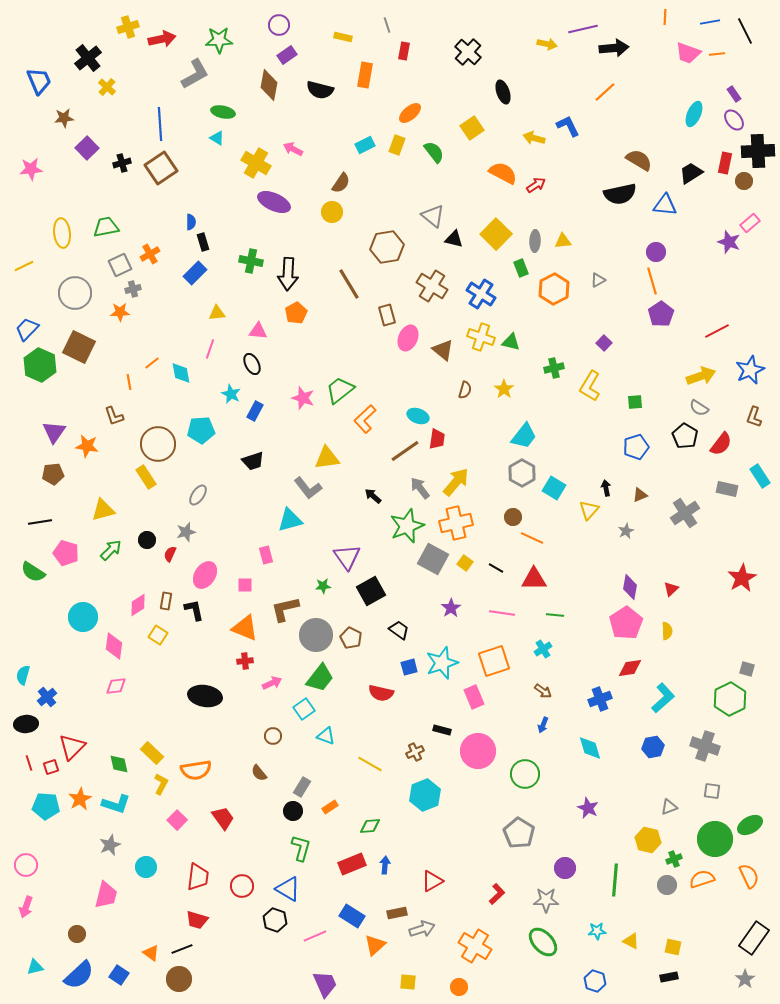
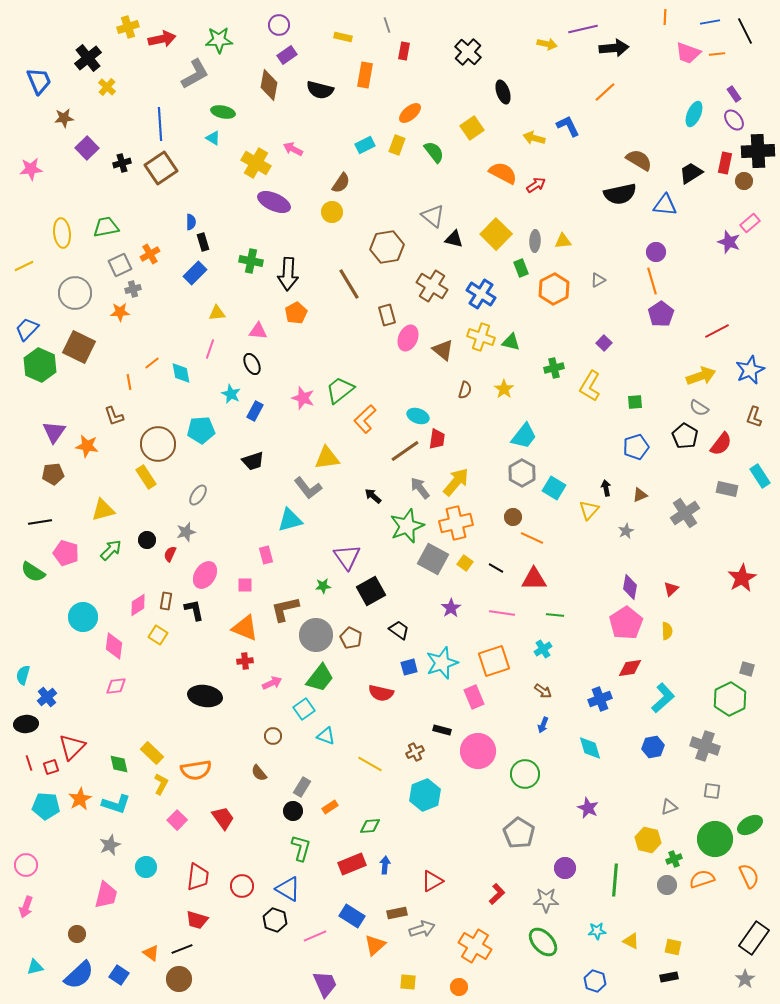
cyan triangle at (217, 138): moved 4 px left
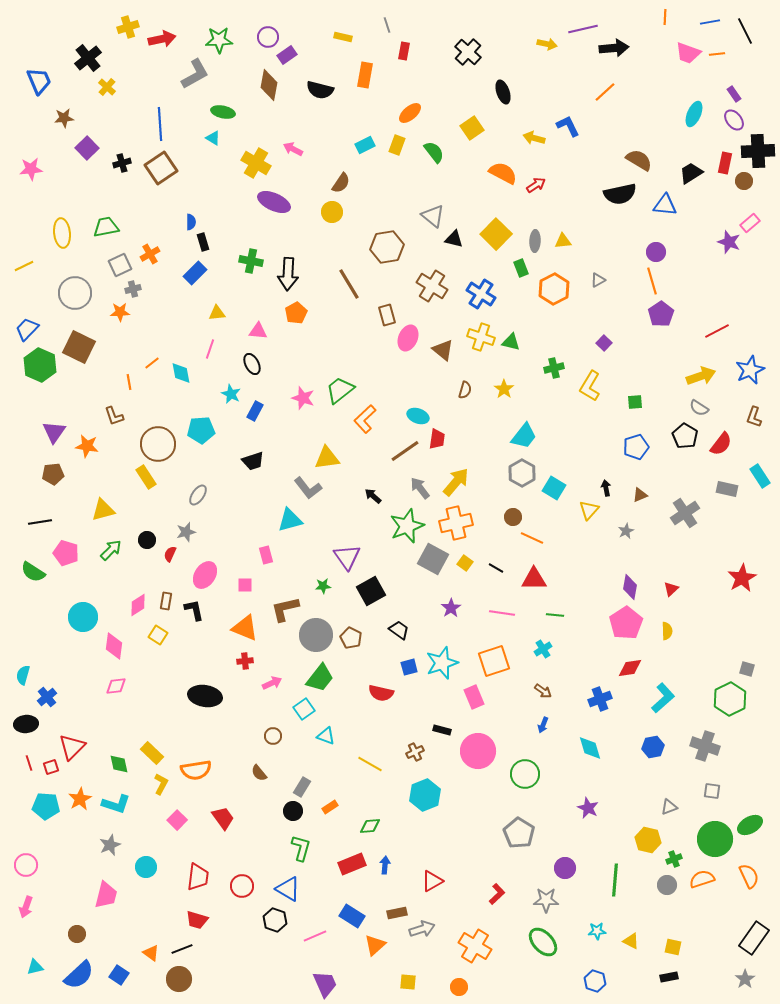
purple circle at (279, 25): moved 11 px left, 12 px down
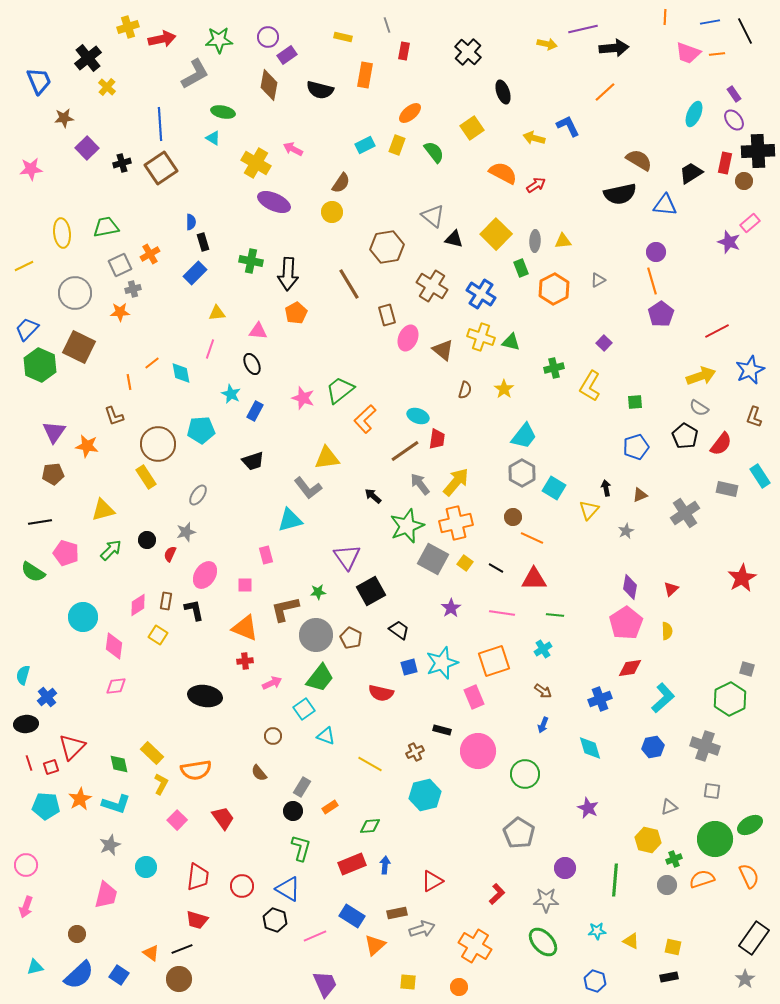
gray arrow at (420, 488): moved 4 px up
green star at (323, 586): moved 5 px left, 6 px down
cyan hexagon at (425, 795): rotated 8 degrees clockwise
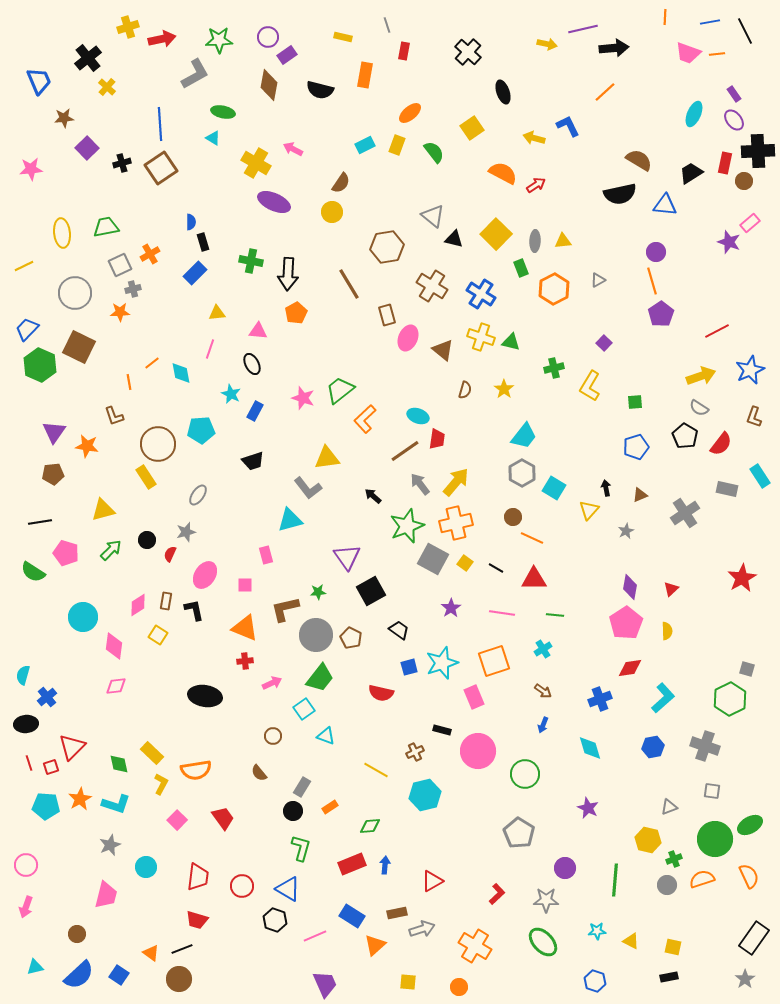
yellow line at (370, 764): moved 6 px right, 6 px down
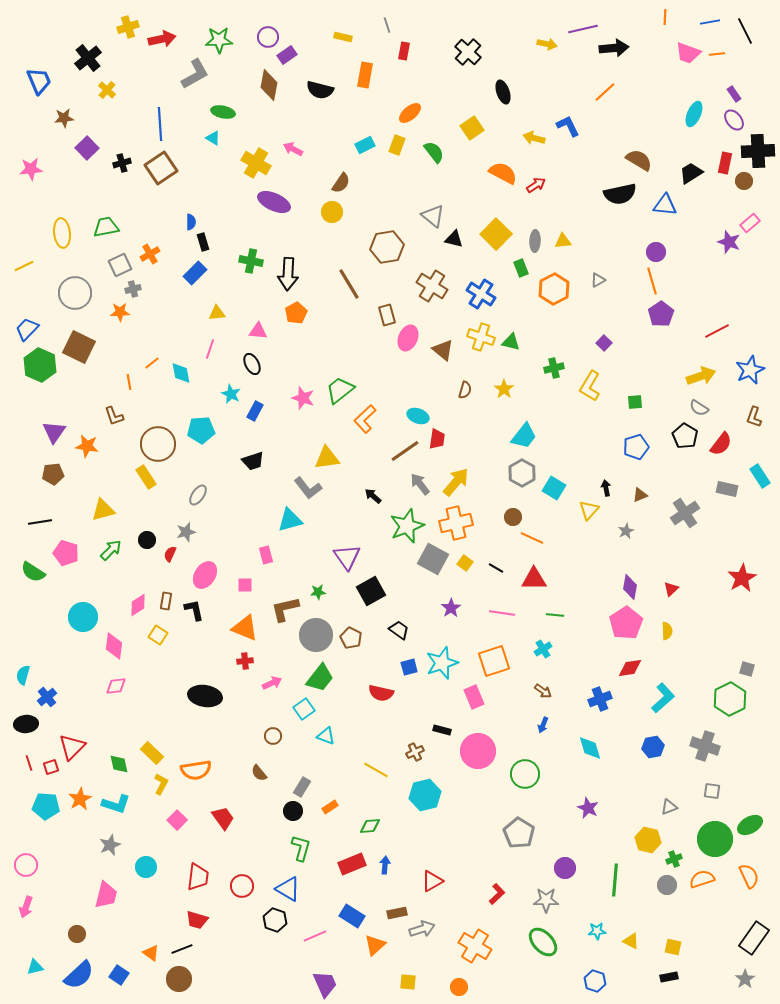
yellow cross at (107, 87): moved 3 px down
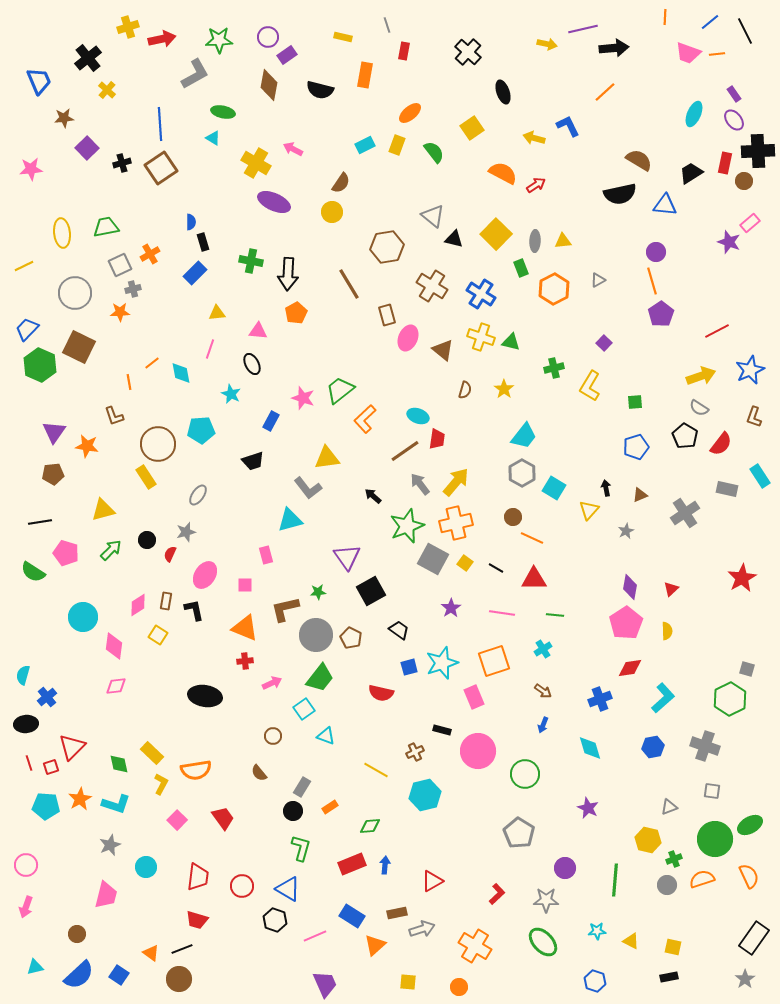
blue line at (710, 22): rotated 30 degrees counterclockwise
blue rectangle at (255, 411): moved 16 px right, 10 px down
